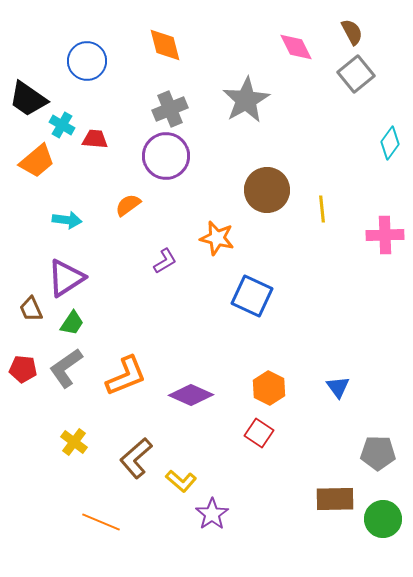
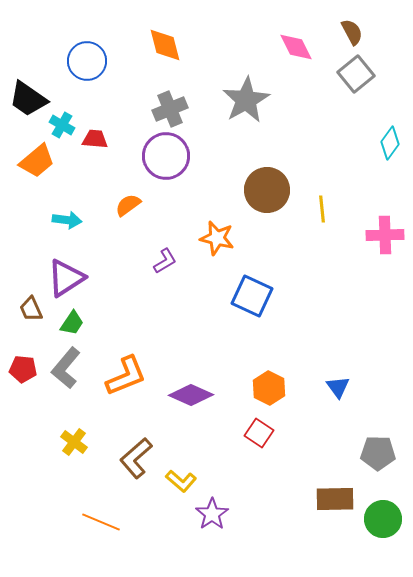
gray L-shape: rotated 15 degrees counterclockwise
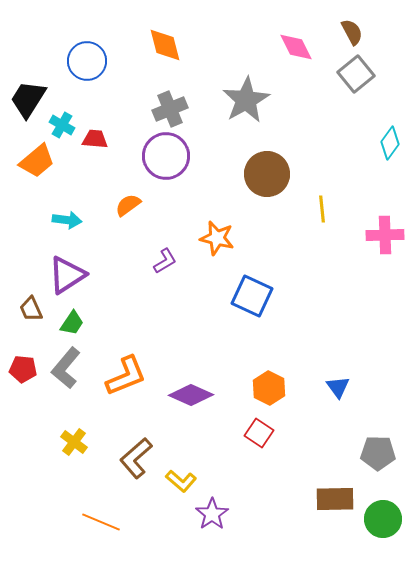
black trapezoid: rotated 87 degrees clockwise
brown circle: moved 16 px up
purple triangle: moved 1 px right, 3 px up
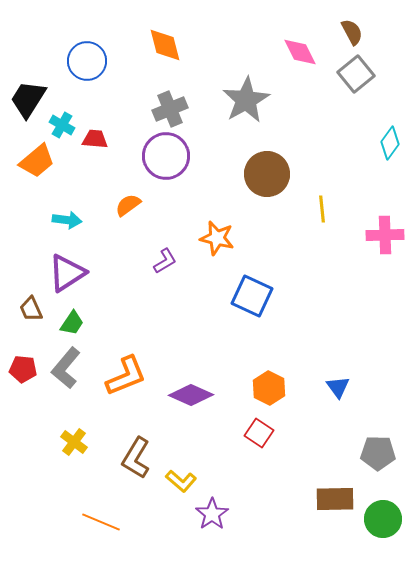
pink diamond: moved 4 px right, 5 px down
purple triangle: moved 2 px up
brown L-shape: rotated 18 degrees counterclockwise
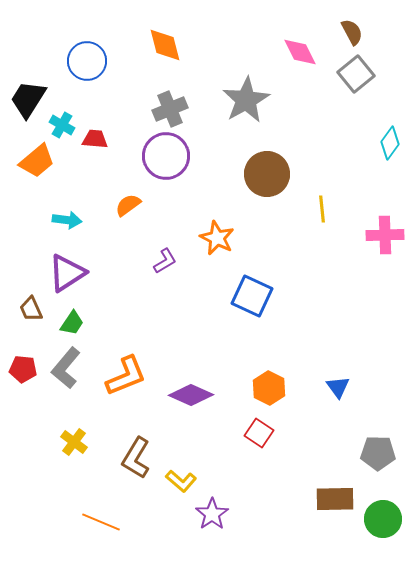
orange star: rotated 12 degrees clockwise
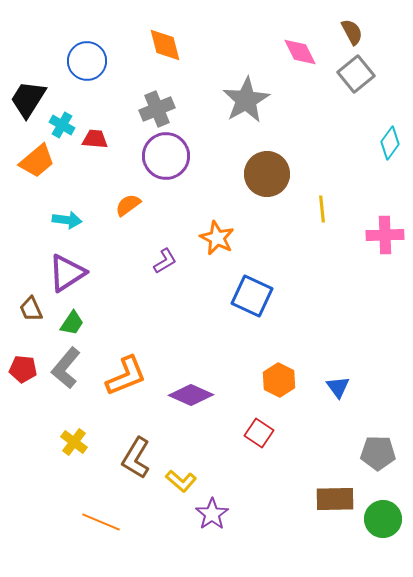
gray cross: moved 13 px left
orange hexagon: moved 10 px right, 8 px up
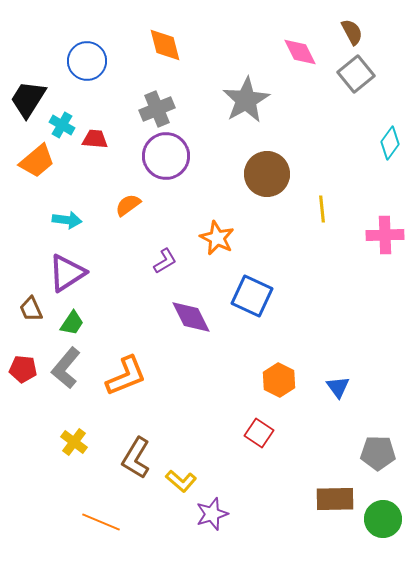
purple diamond: moved 78 px up; rotated 39 degrees clockwise
purple star: rotated 16 degrees clockwise
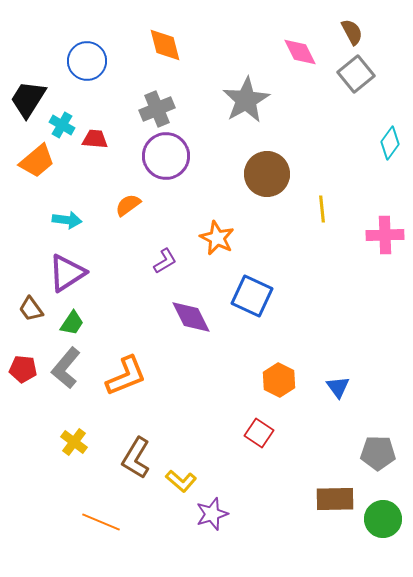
brown trapezoid: rotated 12 degrees counterclockwise
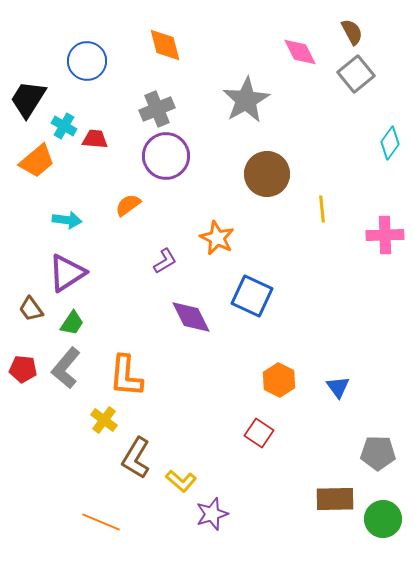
cyan cross: moved 2 px right, 1 px down
orange L-shape: rotated 117 degrees clockwise
yellow cross: moved 30 px right, 22 px up
